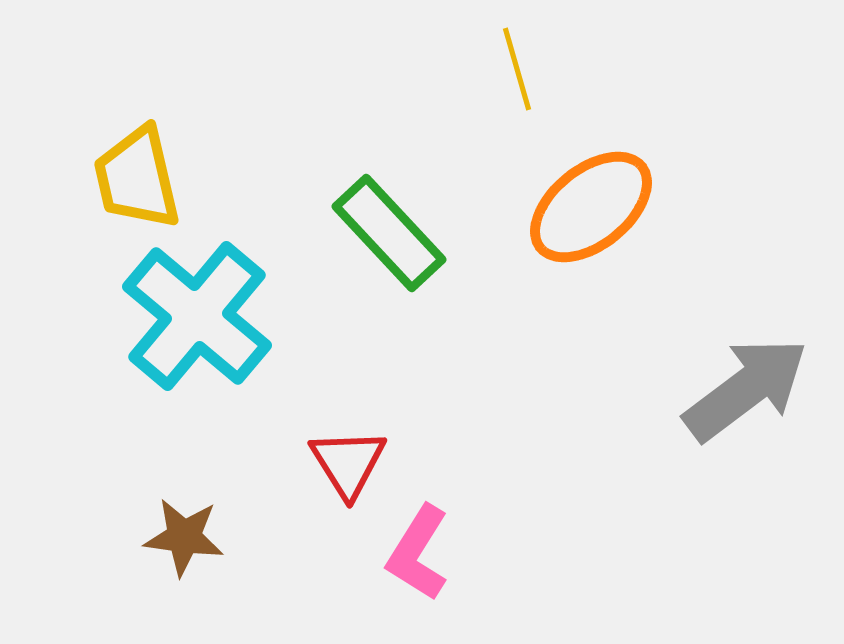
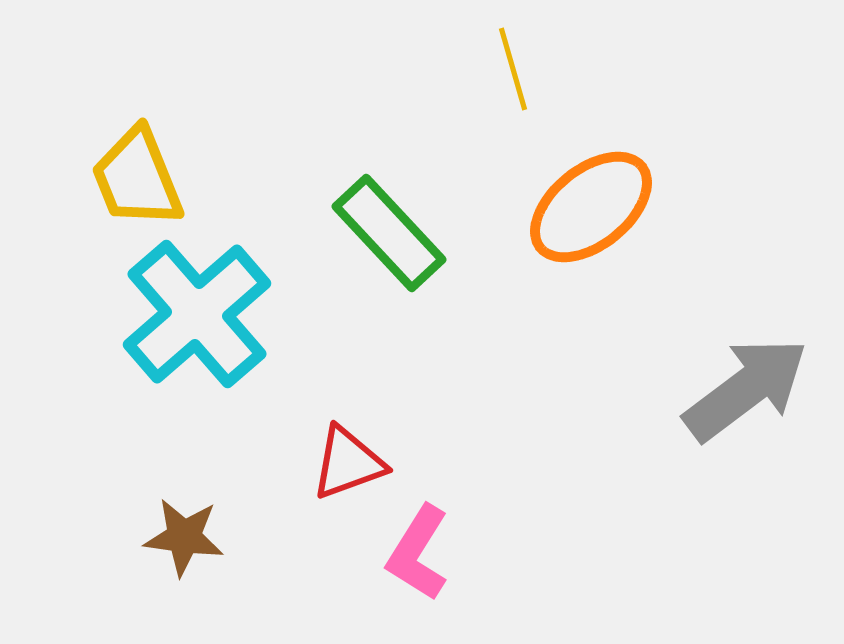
yellow line: moved 4 px left
yellow trapezoid: rotated 9 degrees counterclockwise
cyan cross: moved 2 px up; rotated 9 degrees clockwise
red triangle: rotated 42 degrees clockwise
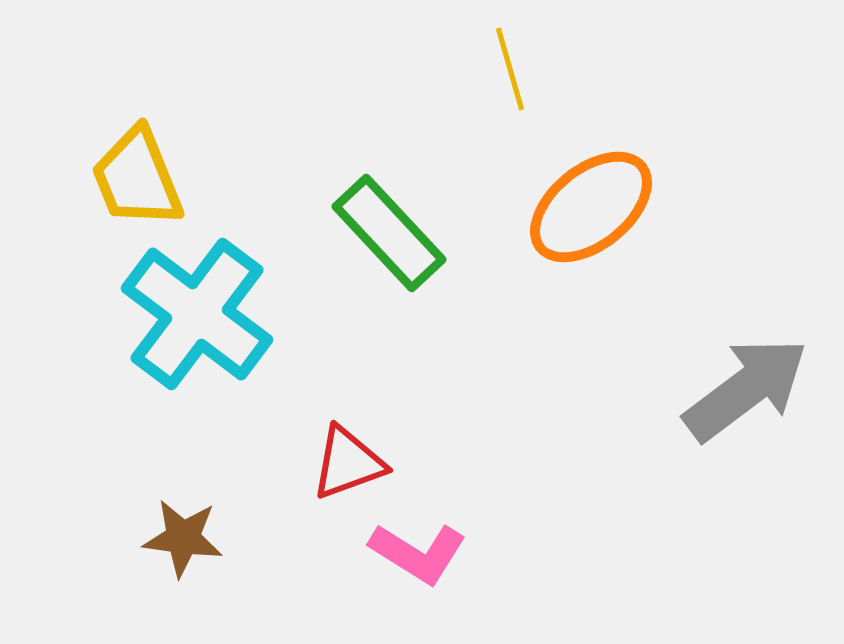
yellow line: moved 3 px left
cyan cross: rotated 12 degrees counterclockwise
brown star: moved 1 px left, 1 px down
pink L-shape: rotated 90 degrees counterclockwise
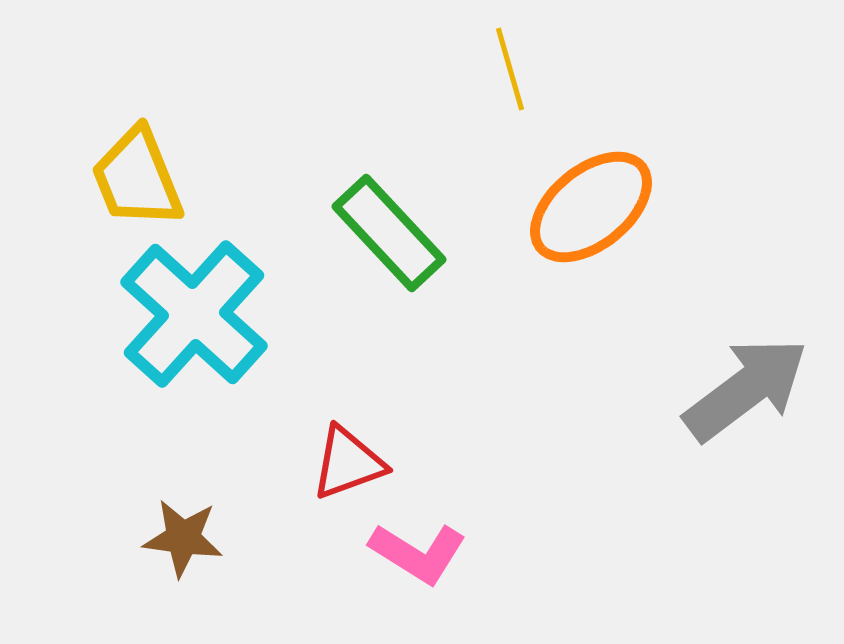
cyan cross: moved 3 px left; rotated 5 degrees clockwise
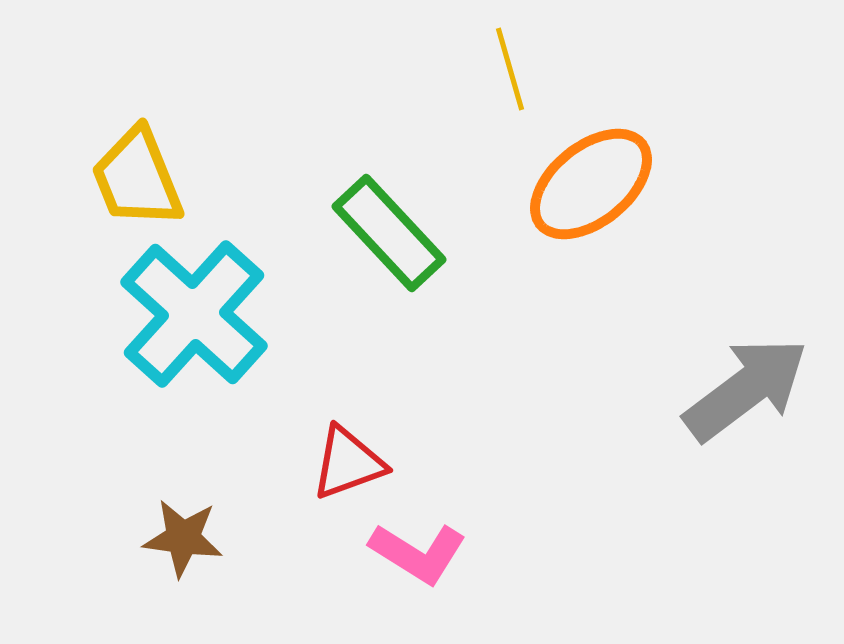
orange ellipse: moved 23 px up
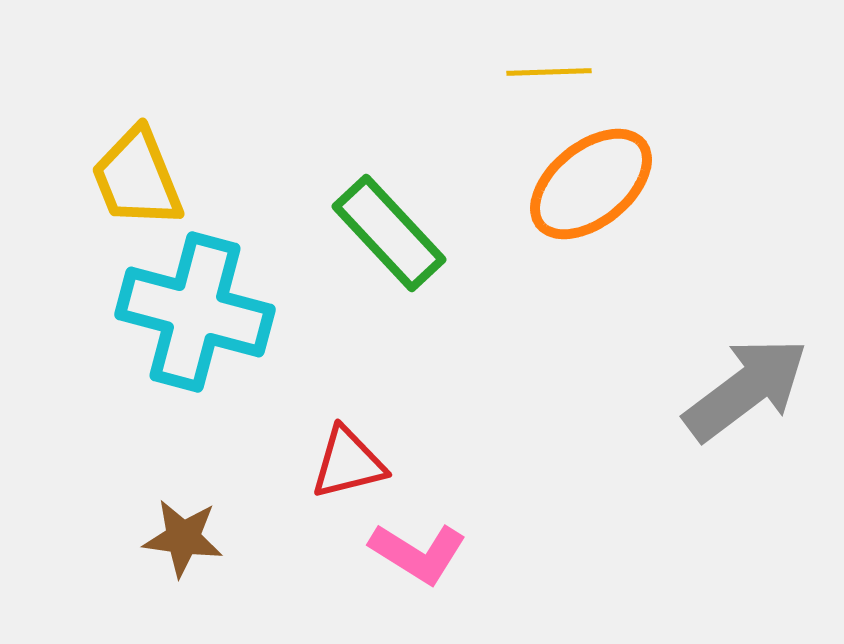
yellow line: moved 39 px right, 3 px down; rotated 76 degrees counterclockwise
cyan cross: moved 1 px right, 2 px up; rotated 27 degrees counterclockwise
red triangle: rotated 6 degrees clockwise
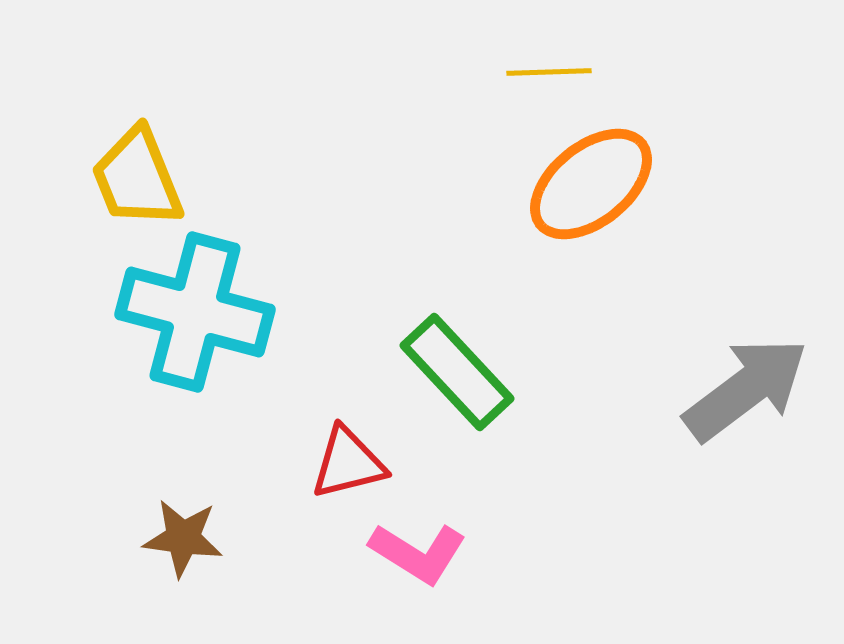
green rectangle: moved 68 px right, 139 px down
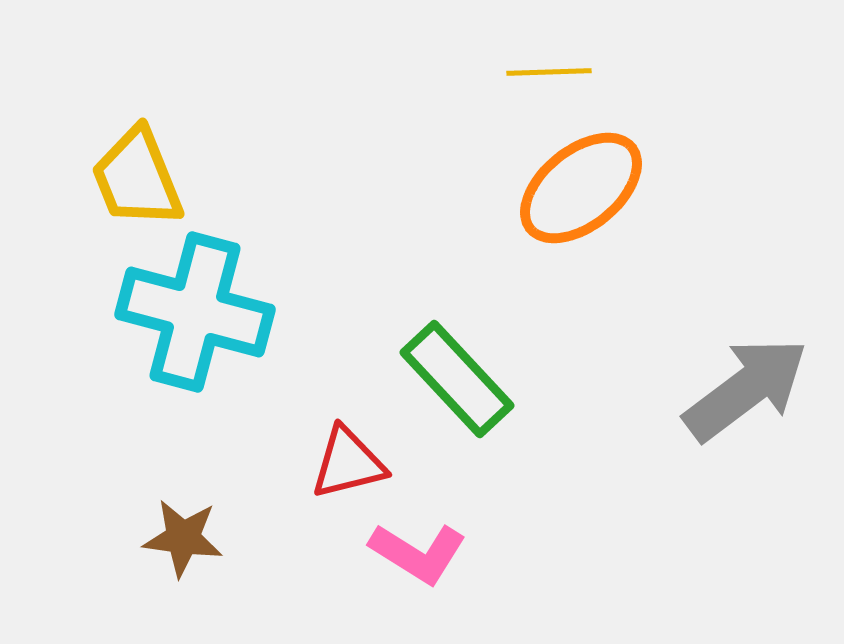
orange ellipse: moved 10 px left, 4 px down
green rectangle: moved 7 px down
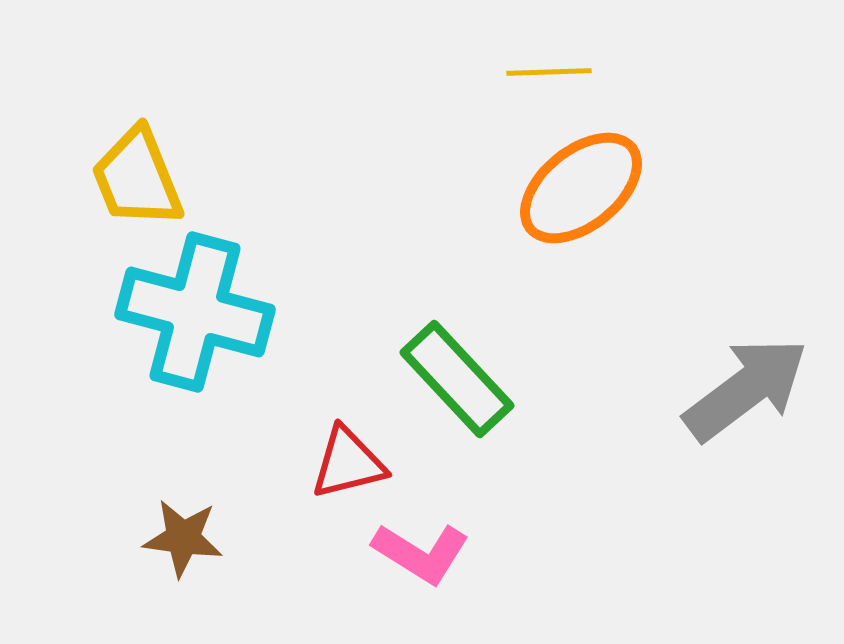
pink L-shape: moved 3 px right
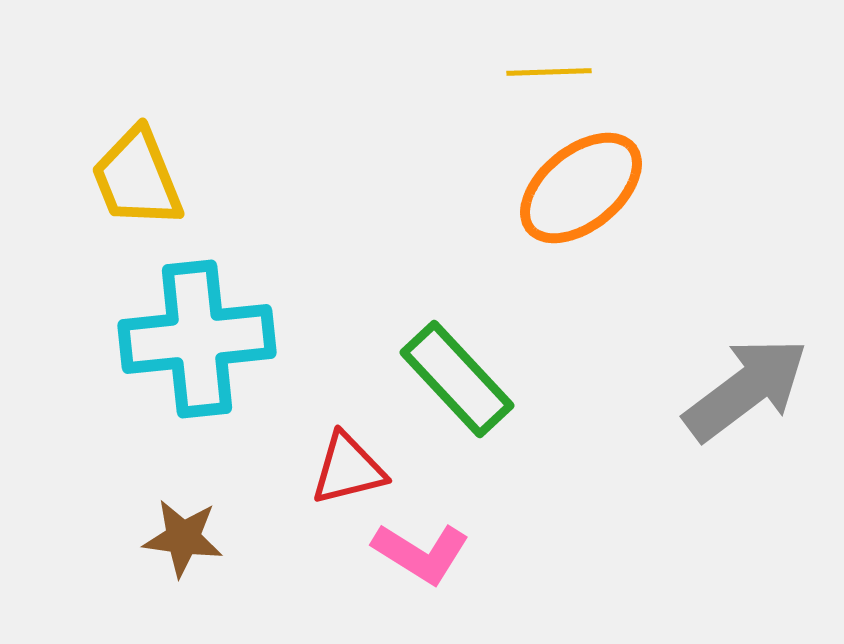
cyan cross: moved 2 px right, 27 px down; rotated 21 degrees counterclockwise
red triangle: moved 6 px down
